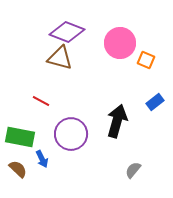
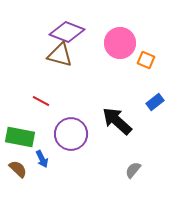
brown triangle: moved 3 px up
black arrow: rotated 64 degrees counterclockwise
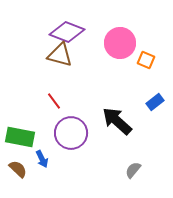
red line: moved 13 px right; rotated 24 degrees clockwise
purple circle: moved 1 px up
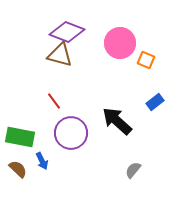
blue arrow: moved 2 px down
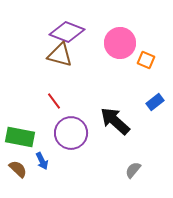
black arrow: moved 2 px left
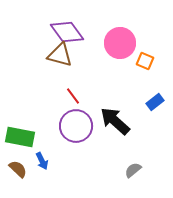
purple diamond: rotated 32 degrees clockwise
orange square: moved 1 px left, 1 px down
red line: moved 19 px right, 5 px up
purple circle: moved 5 px right, 7 px up
gray semicircle: rotated 12 degrees clockwise
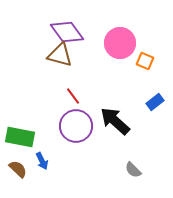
gray semicircle: rotated 96 degrees counterclockwise
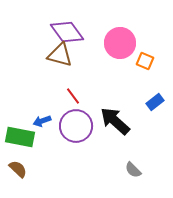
blue arrow: moved 40 px up; rotated 96 degrees clockwise
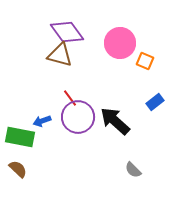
red line: moved 3 px left, 2 px down
purple circle: moved 2 px right, 9 px up
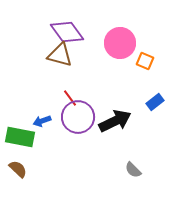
black arrow: rotated 112 degrees clockwise
